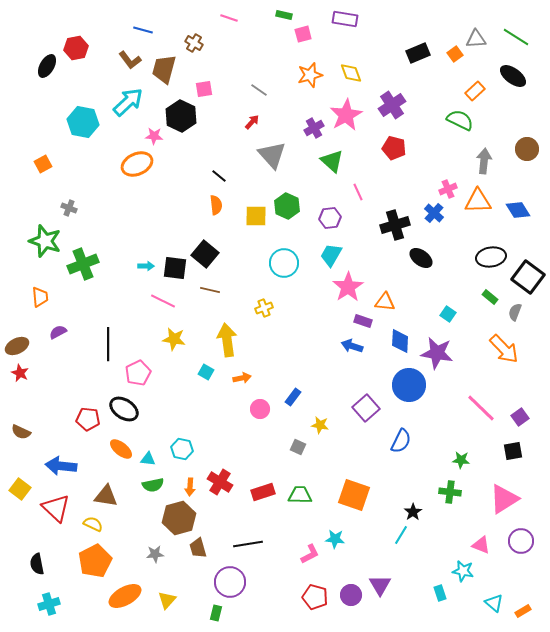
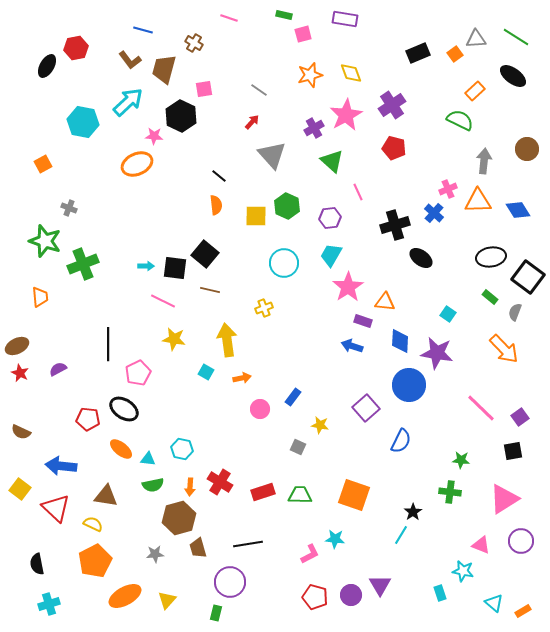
purple semicircle at (58, 332): moved 37 px down
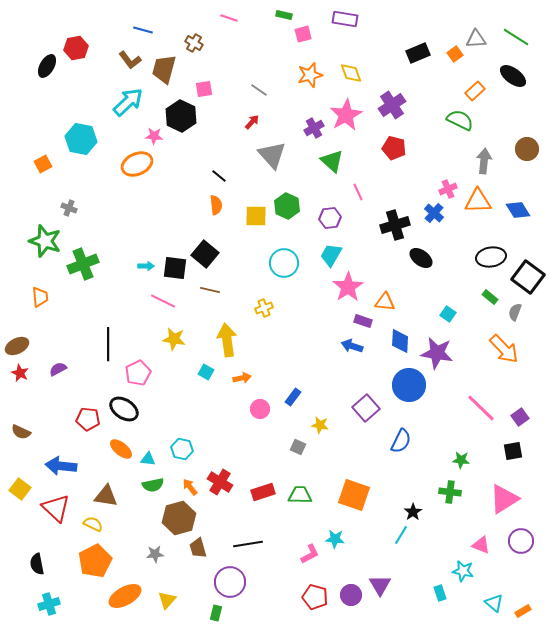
cyan hexagon at (83, 122): moved 2 px left, 17 px down
orange arrow at (190, 487): rotated 138 degrees clockwise
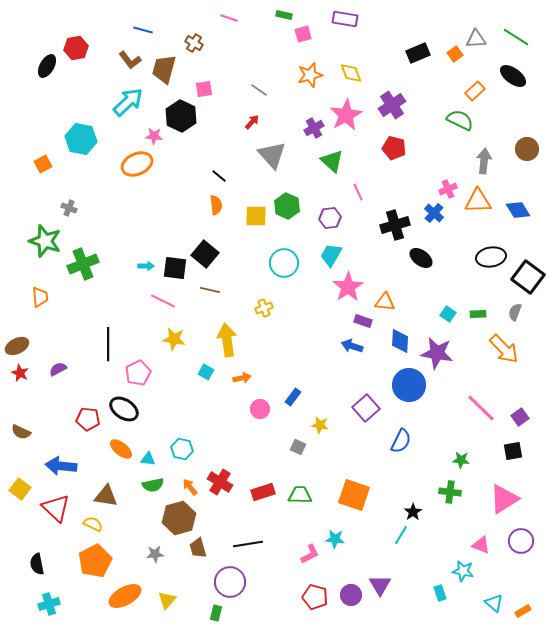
green rectangle at (490, 297): moved 12 px left, 17 px down; rotated 42 degrees counterclockwise
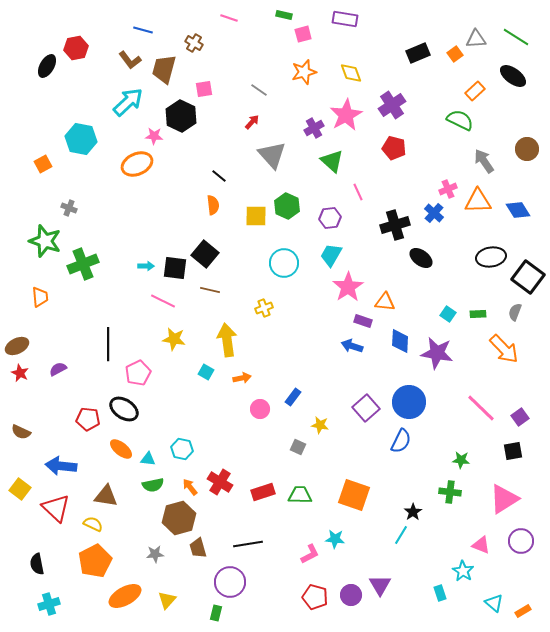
orange star at (310, 75): moved 6 px left, 3 px up
gray arrow at (484, 161): rotated 40 degrees counterclockwise
orange semicircle at (216, 205): moved 3 px left
blue circle at (409, 385): moved 17 px down
cyan star at (463, 571): rotated 20 degrees clockwise
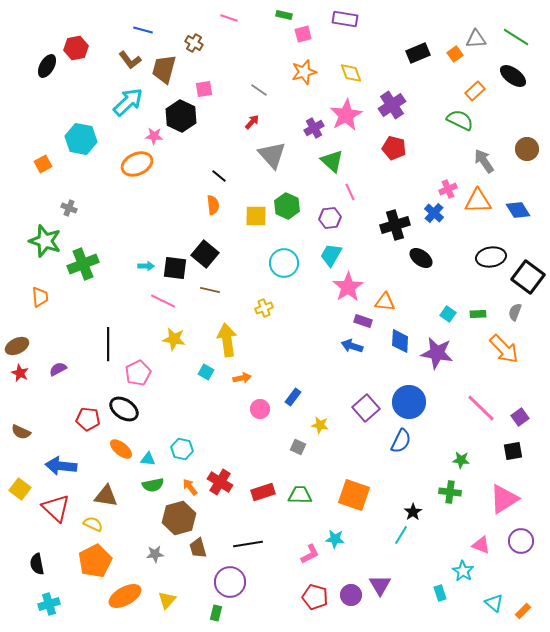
pink line at (358, 192): moved 8 px left
orange rectangle at (523, 611): rotated 14 degrees counterclockwise
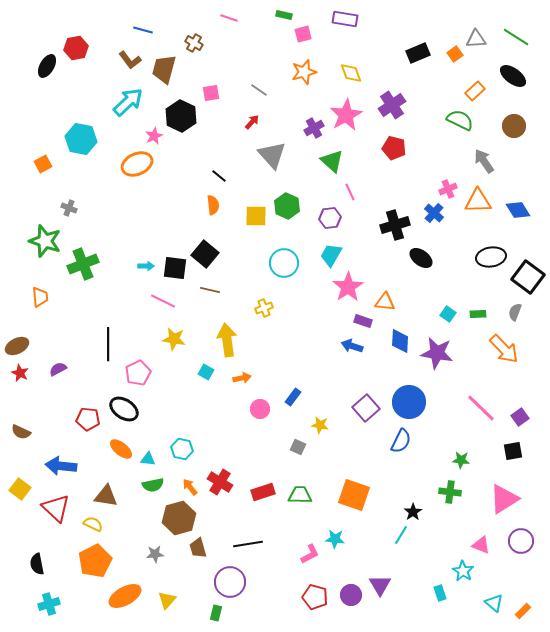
pink square at (204, 89): moved 7 px right, 4 px down
pink star at (154, 136): rotated 30 degrees counterclockwise
brown circle at (527, 149): moved 13 px left, 23 px up
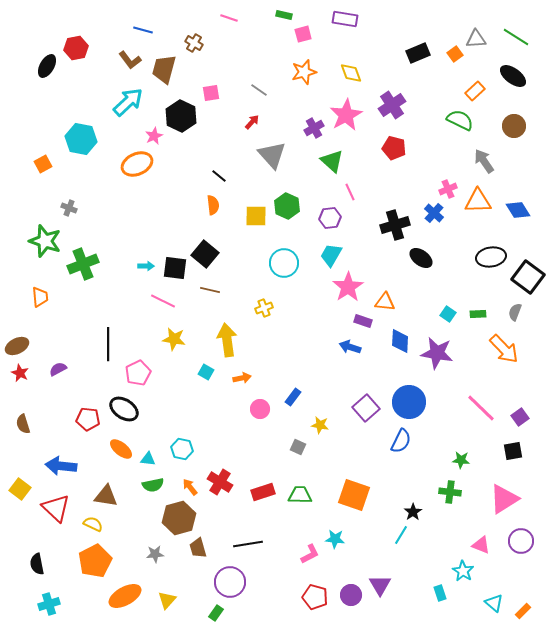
blue arrow at (352, 346): moved 2 px left, 1 px down
brown semicircle at (21, 432): moved 2 px right, 8 px up; rotated 48 degrees clockwise
green rectangle at (216, 613): rotated 21 degrees clockwise
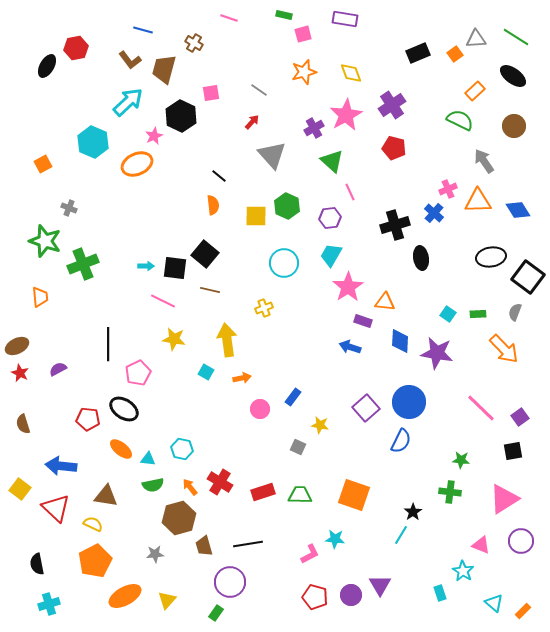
cyan hexagon at (81, 139): moved 12 px right, 3 px down; rotated 12 degrees clockwise
black ellipse at (421, 258): rotated 45 degrees clockwise
brown trapezoid at (198, 548): moved 6 px right, 2 px up
